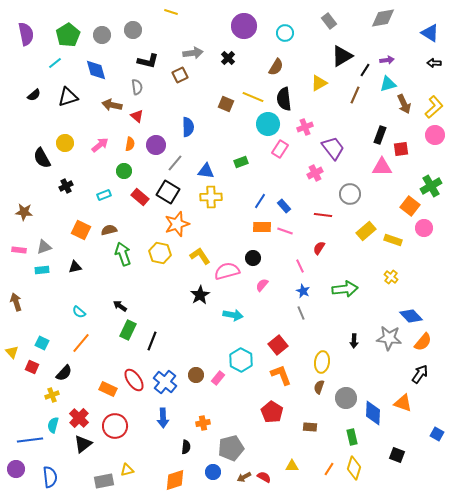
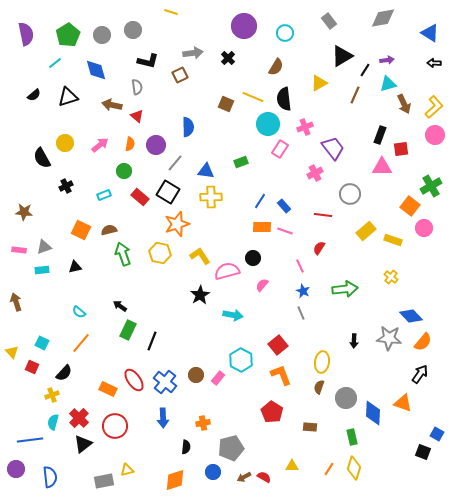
cyan semicircle at (53, 425): moved 3 px up
black square at (397, 455): moved 26 px right, 3 px up
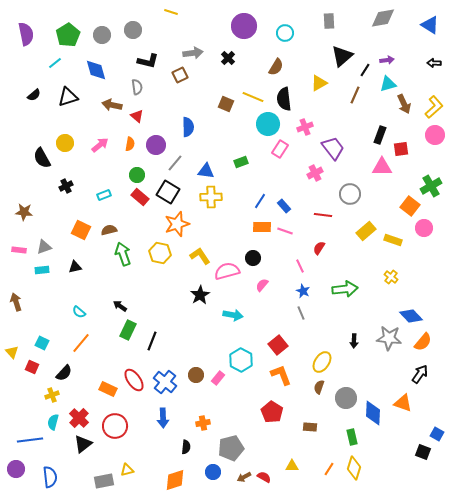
gray rectangle at (329, 21): rotated 35 degrees clockwise
blue triangle at (430, 33): moved 8 px up
black triangle at (342, 56): rotated 10 degrees counterclockwise
green circle at (124, 171): moved 13 px right, 4 px down
yellow ellipse at (322, 362): rotated 25 degrees clockwise
